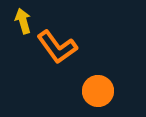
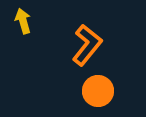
orange L-shape: moved 30 px right, 2 px up; rotated 105 degrees counterclockwise
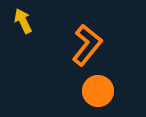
yellow arrow: rotated 10 degrees counterclockwise
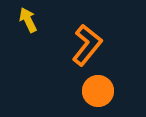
yellow arrow: moved 5 px right, 1 px up
